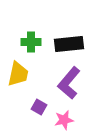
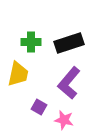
black rectangle: moved 1 px up; rotated 12 degrees counterclockwise
pink star: rotated 24 degrees clockwise
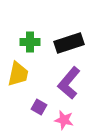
green cross: moved 1 px left
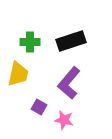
black rectangle: moved 2 px right, 2 px up
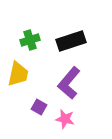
green cross: moved 2 px up; rotated 18 degrees counterclockwise
pink star: moved 1 px right, 1 px up
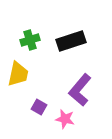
purple L-shape: moved 11 px right, 7 px down
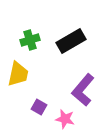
black rectangle: rotated 12 degrees counterclockwise
purple L-shape: moved 3 px right
